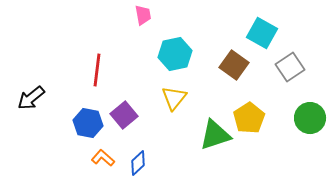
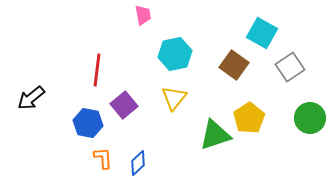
purple square: moved 10 px up
orange L-shape: rotated 45 degrees clockwise
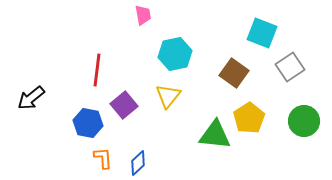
cyan square: rotated 8 degrees counterclockwise
brown square: moved 8 px down
yellow triangle: moved 6 px left, 2 px up
green circle: moved 6 px left, 3 px down
green triangle: rotated 24 degrees clockwise
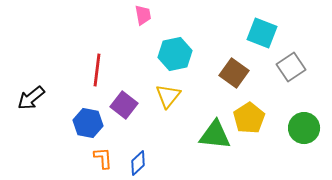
gray square: moved 1 px right
purple square: rotated 12 degrees counterclockwise
green circle: moved 7 px down
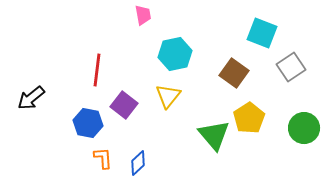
green triangle: moved 1 px left; rotated 44 degrees clockwise
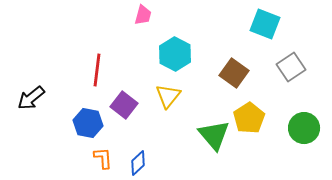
pink trapezoid: rotated 25 degrees clockwise
cyan square: moved 3 px right, 9 px up
cyan hexagon: rotated 20 degrees counterclockwise
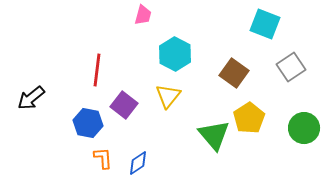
blue diamond: rotated 10 degrees clockwise
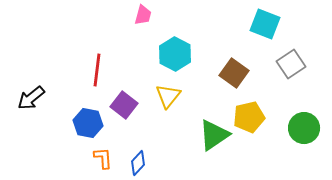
gray square: moved 3 px up
yellow pentagon: moved 1 px up; rotated 20 degrees clockwise
green triangle: rotated 36 degrees clockwise
blue diamond: rotated 15 degrees counterclockwise
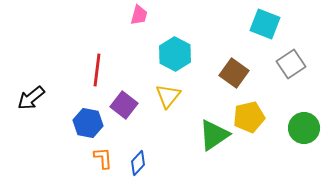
pink trapezoid: moved 4 px left
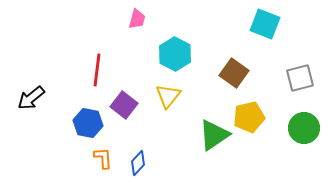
pink trapezoid: moved 2 px left, 4 px down
gray square: moved 9 px right, 14 px down; rotated 20 degrees clockwise
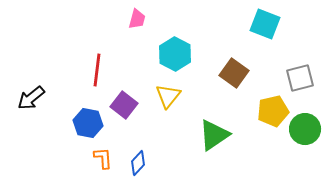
yellow pentagon: moved 24 px right, 6 px up
green circle: moved 1 px right, 1 px down
